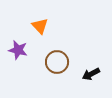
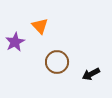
purple star: moved 3 px left, 8 px up; rotated 30 degrees clockwise
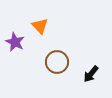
purple star: rotated 18 degrees counterclockwise
black arrow: rotated 24 degrees counterclockwise
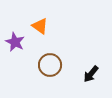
orange triangle: rotated 12 degrees counterclockwise
brown circle: moved 7 px left, 3 px down
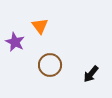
orange triangle: rotated 18 degrees clockwise
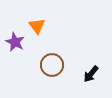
orange triangle: moved 3 px left
brown circle: moved 2 px right
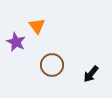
purple star: moved 1 px right
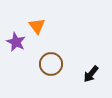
brown circle: moved 1 px left, 1 px up
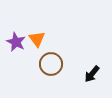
orange triangle: moved 13 px down
black arrow: moved 1 px right
